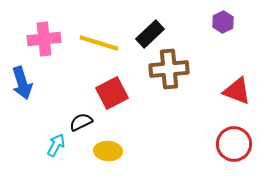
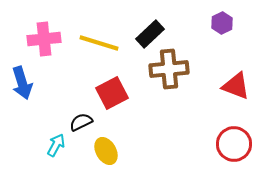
purple hexagon: moved 1 px left, 1 px down
red triangle: moved 1 px left, 5 px up
yellow ellipse: moved 2 px left; rotated 56 degrees clockwise
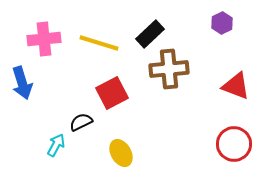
yellow ellipse: moved 15 px right, 2 px down
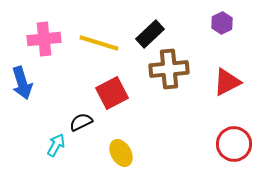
red triangle: moved 9 px left, 4 px up; rotated 48 degrees counterclockwise
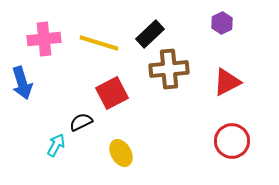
red circle: moved 2 px left, 3 px up
